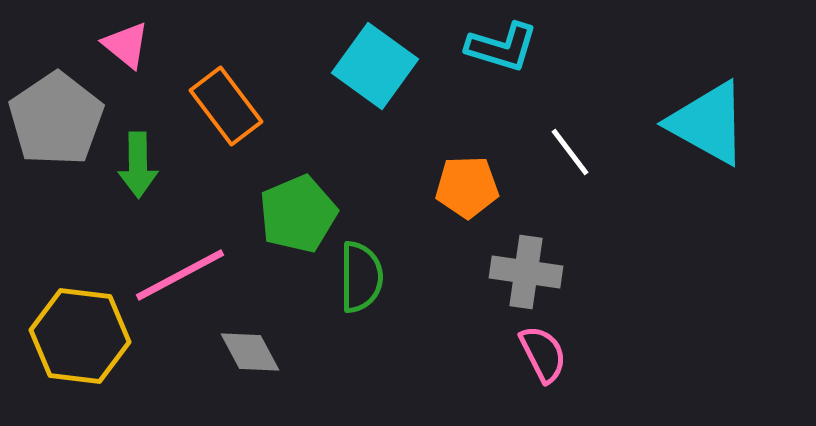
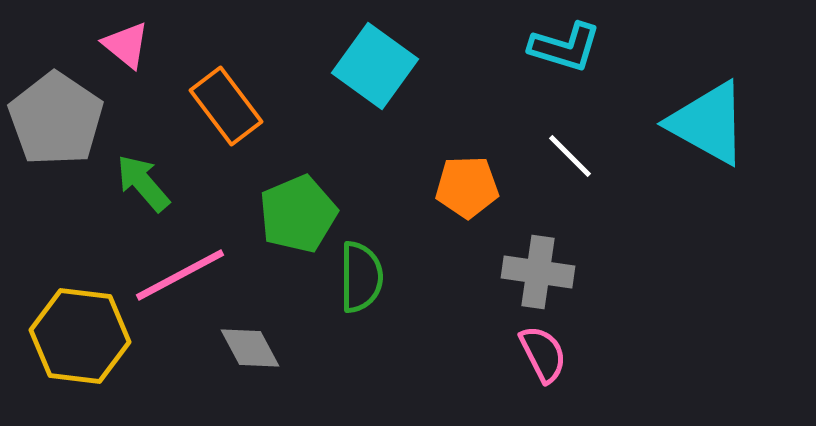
cyan L-shape: moved 63 px right
gray pentagon: rotated 4 degrees counterclockwise
white line: moved 4 px down; rotated 8 degrees counterclockwise
green arrow: moved 5 px right, 18 px down; rotated 140 degrees clockwise
gray cross: moved 12 px right
gray diamond: moved 4 px up
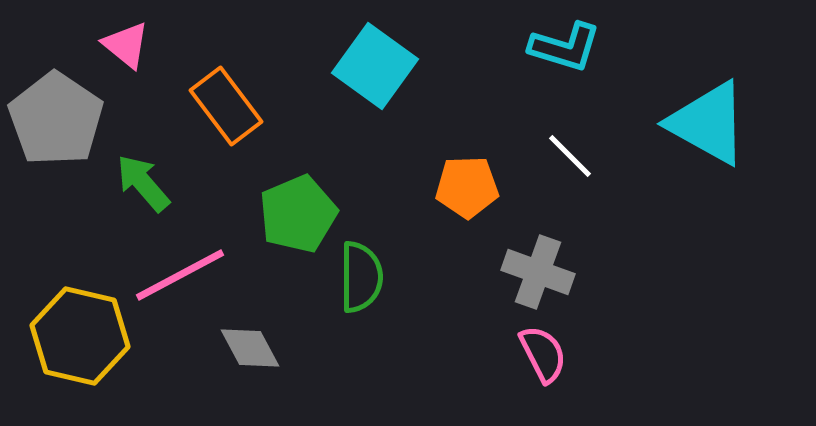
gray cross: rotated 12 degrees clockwise
yellow hexagon: rotated 6 degrees clockwise
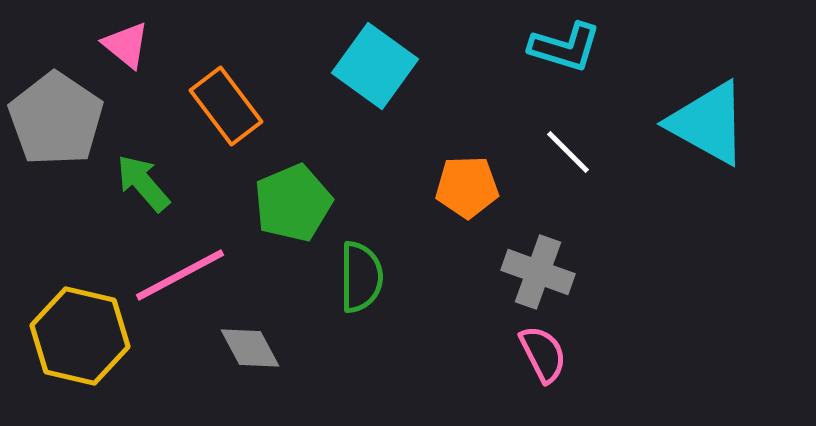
white line: moved 2 px left, 4 px up
green pentagon: moved 5 px left, 11 px up
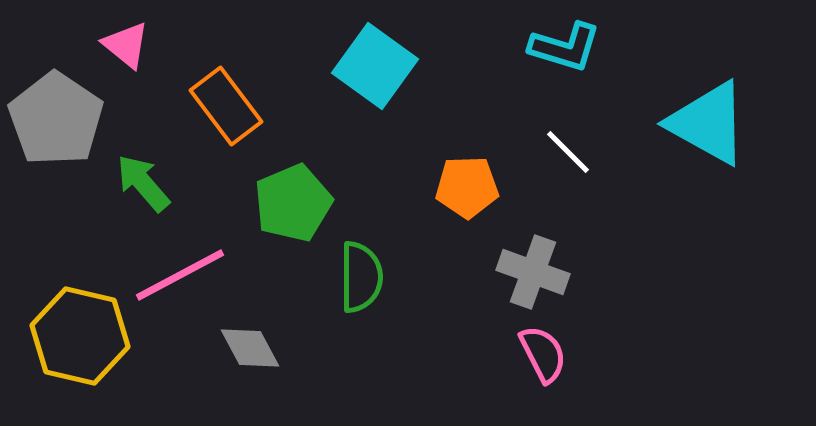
gray cross: moved 5 px left
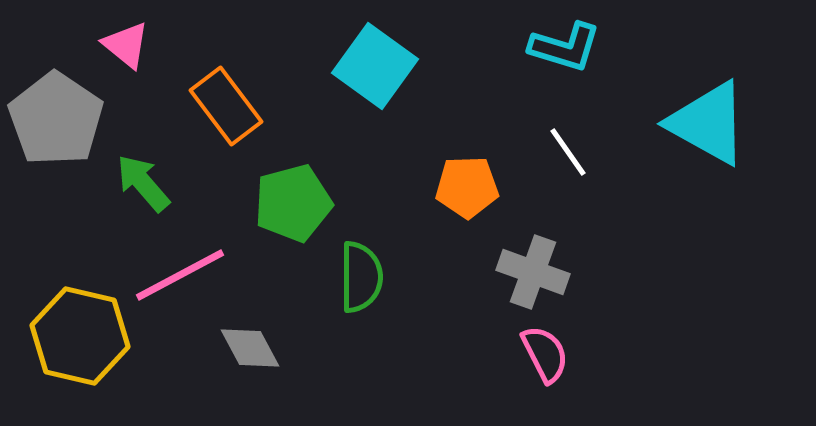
white line: rotated 10 degrees clockwise
green pentagon: rotated 8 degrees clockwise
pink semicircle: moved 2 px right
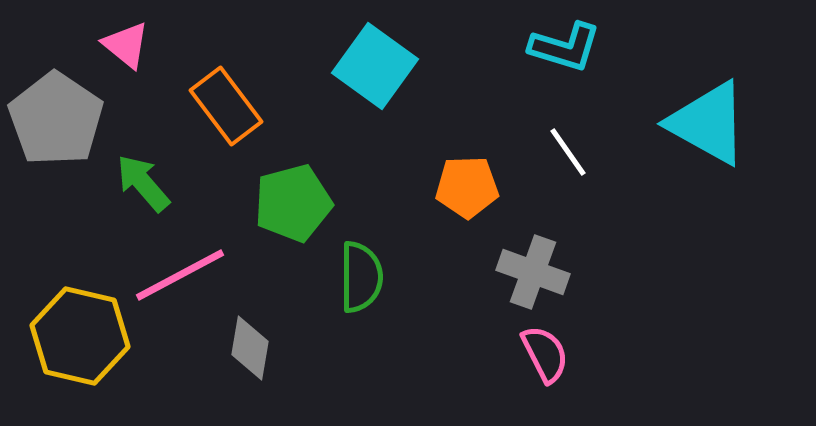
gray diamond: rotated 38 degrees clockwise
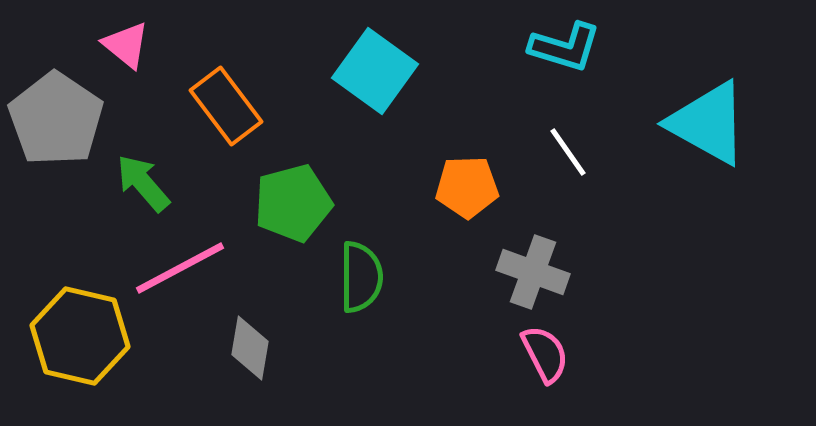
cyan square: moved 5 px down
pink line: moved 7 px up
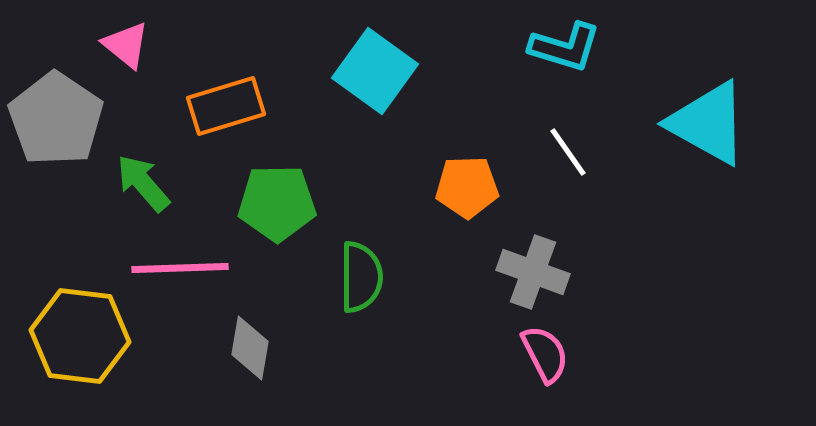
orange rectangle: rotated 70 degrees counterclockwise
green pentagon: moved 16 px left; rotated 14 degrees clockwise
pink line: rotated 26 degrees clockwise
yellow hexagon: rotated 6 degrees counterclockwise
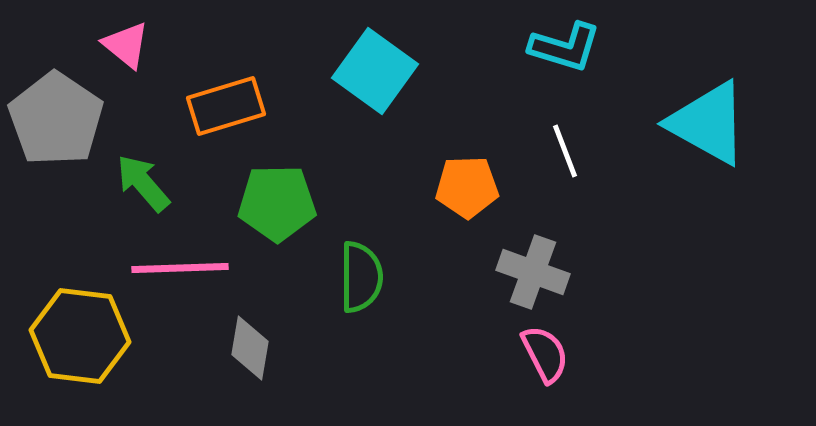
white line: moved 3 px left, 1 px up; rotated 14 degrees clockwise
